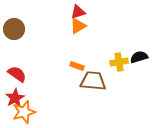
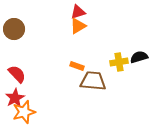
red semicircle: rotated 12 degrees clockwise
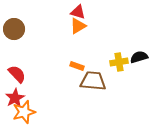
red triangle: rotated 35 degrees clockwise
